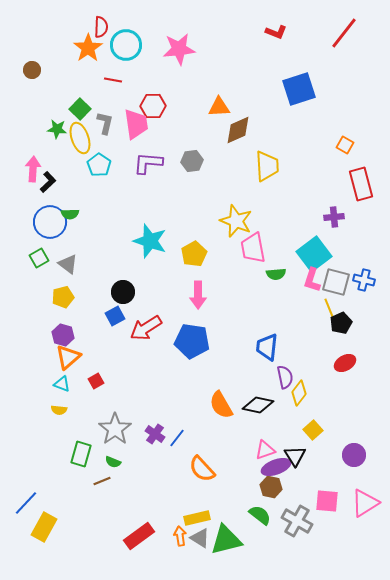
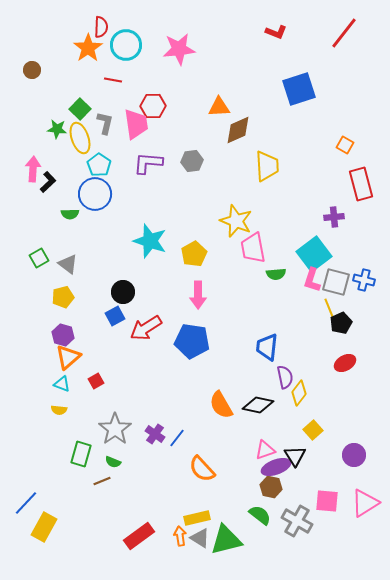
blue circle at (50, 222): moved 45 px right, 28 px up
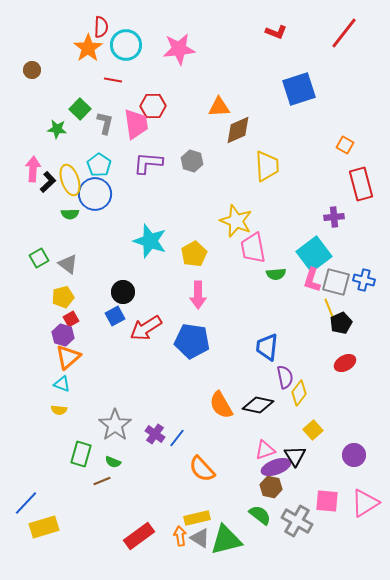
yellow ellipse at (80, 138): moved 10 px left, 42 px down
gray hexagon at (192, 161): rotated 25 degrees clockwise
red square at (96, 381): moved 25 px left, 62 px up
gray star at (115, 429): moved 4 px up
yellow rectangle at (44, 527): rotated 44 degrees clockwise
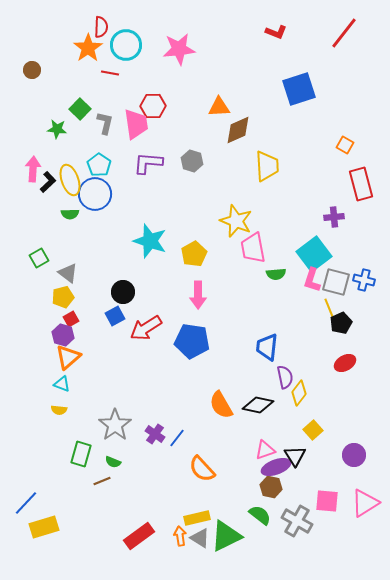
red line at (113, 80): moved 3 px left, 7 px up
gray triangle at (68, 264): moved 9 px down
green triangle at (226, 540): moved 4 px up; rotated 12 degrees counterclockwise
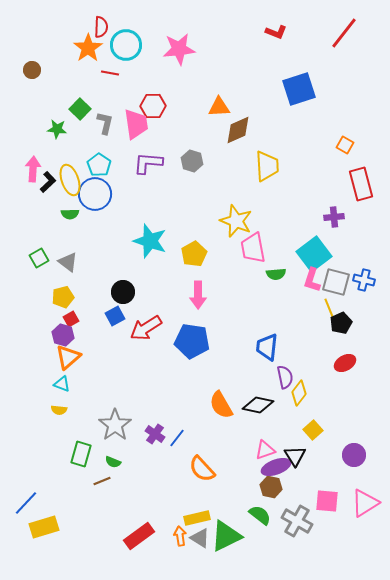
gray triangle at (68, 273): moved 11 px up
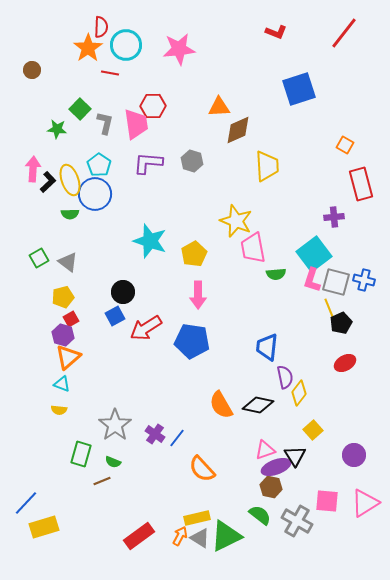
orange arrow at (180, 536): rotated 36 degrees clockwise
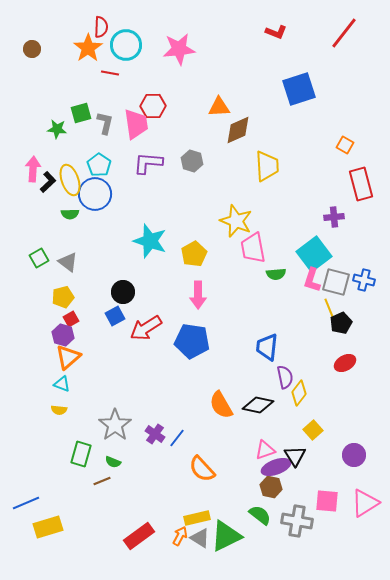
brown circle at (32, 70): moved 21 px up
green square at (80, 109): moved 1 px right, 4 px down; rotated 30 degrees clockwise
blue line at (26, 503): rotated 24 degrees clockwise
gray cross at (297, 521): rotated 20 degrees counterclockwise
yellow rectangle at (44, 527): moved 4 px right
